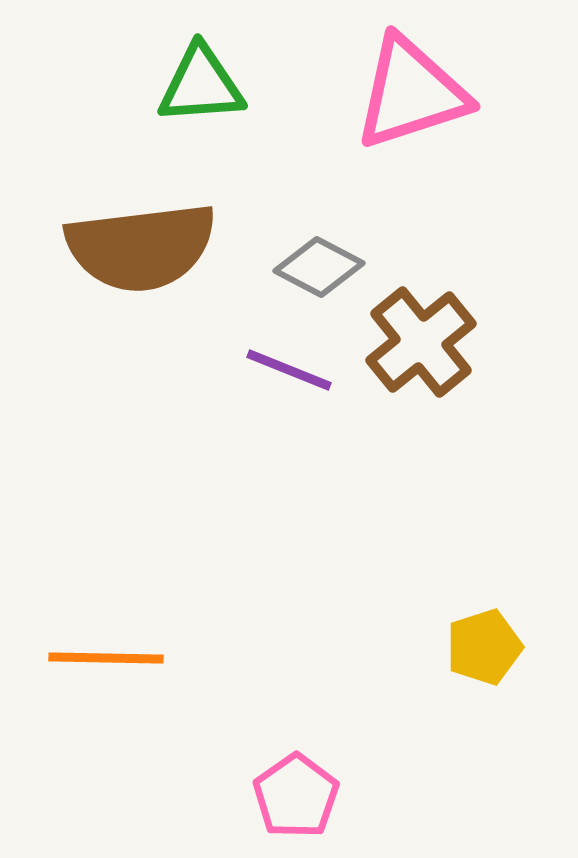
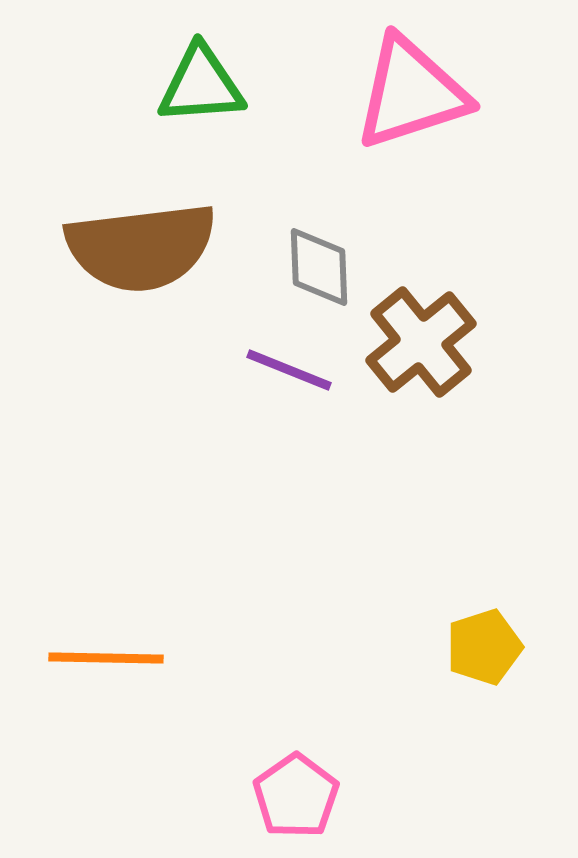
gray diamond: rotated 60 degrees clockwise
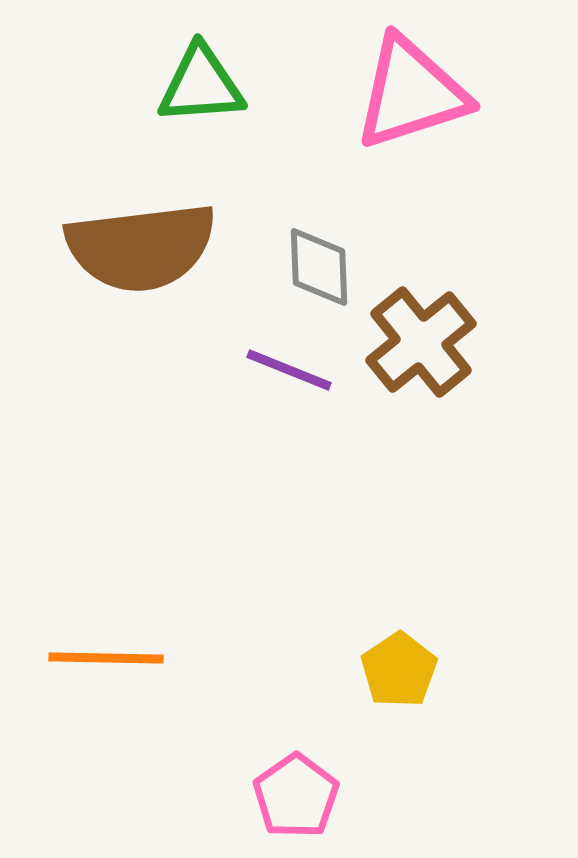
yellow pentagon: moved 85 px left, 23 px down; rotated 16 degrees counterclockwise
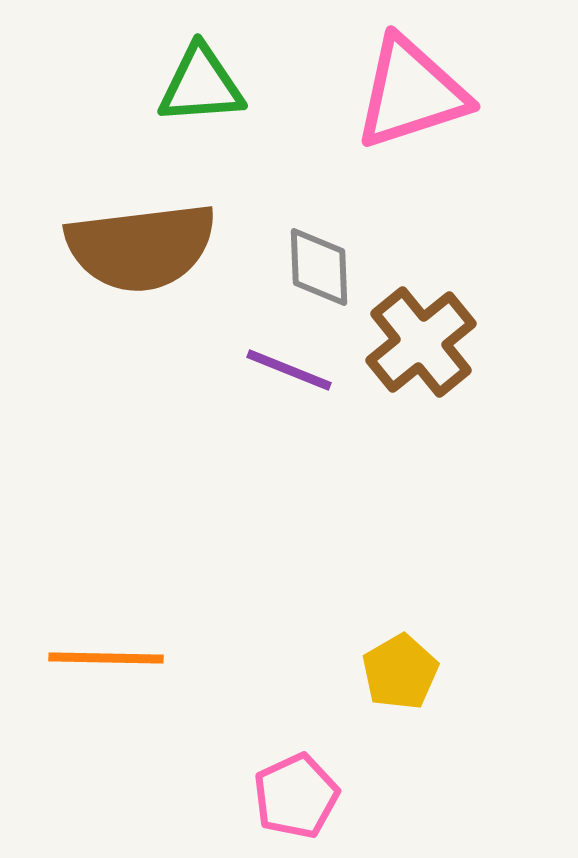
yellow pentagon: moved 1 px right, 2 px down; rotated 4 degrees clockwise
pink pentagon: rotated 10 degrees clockwise
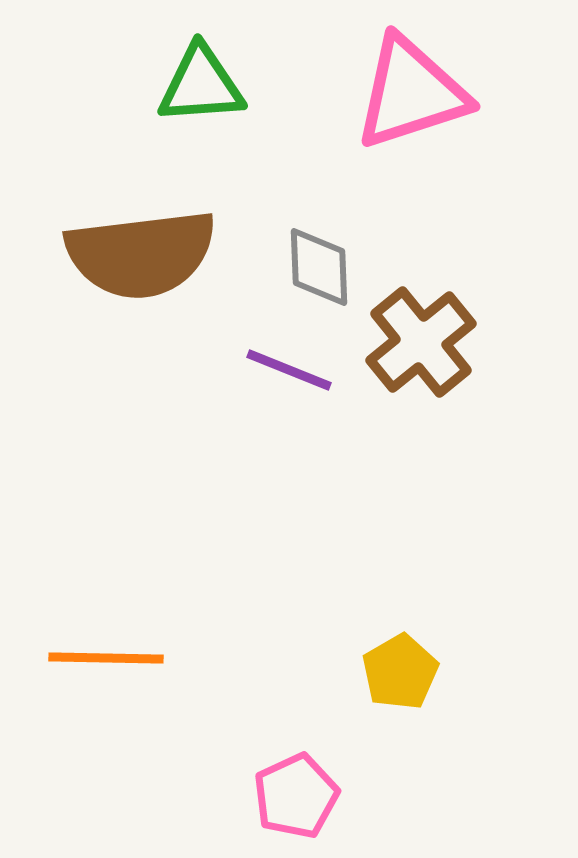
brown semicircle: moved 7 px down
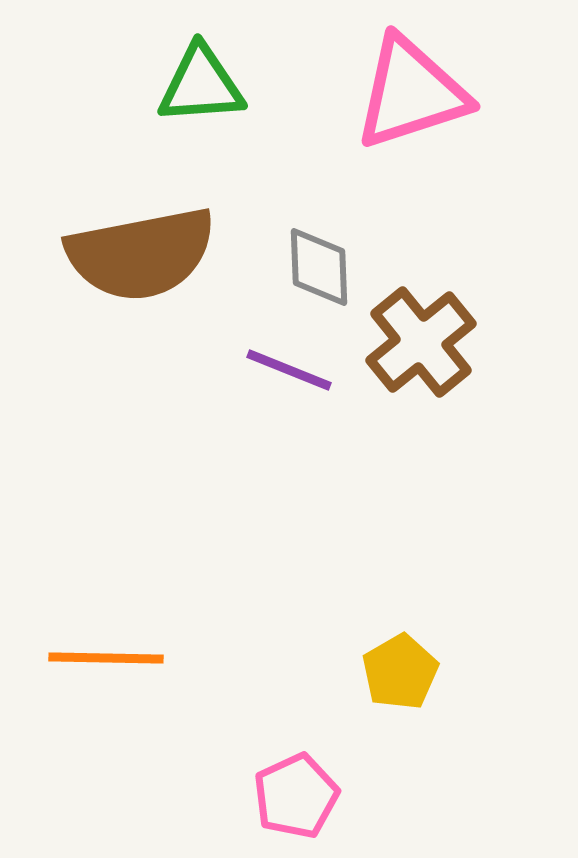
brown semicircle: rotated 4 degrees counterclockwise
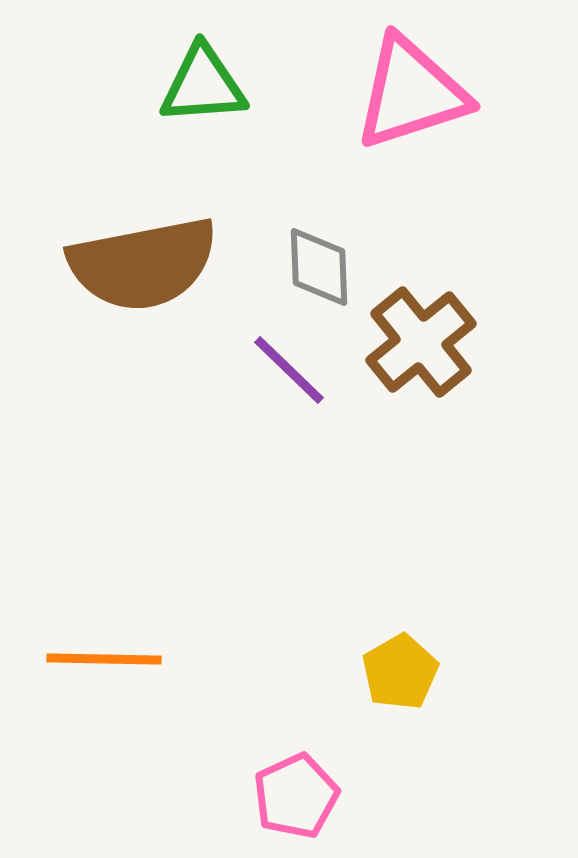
green triangle: moved 2 px right
brown semicircle: moved 2 px right, 10 px down
purple line: rotated 22 degrees clockwise
orange line: moved 2 px left, 1 px down
